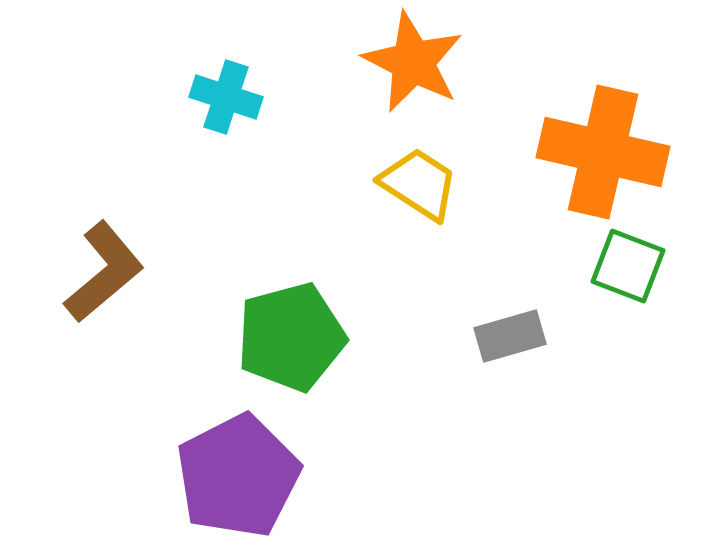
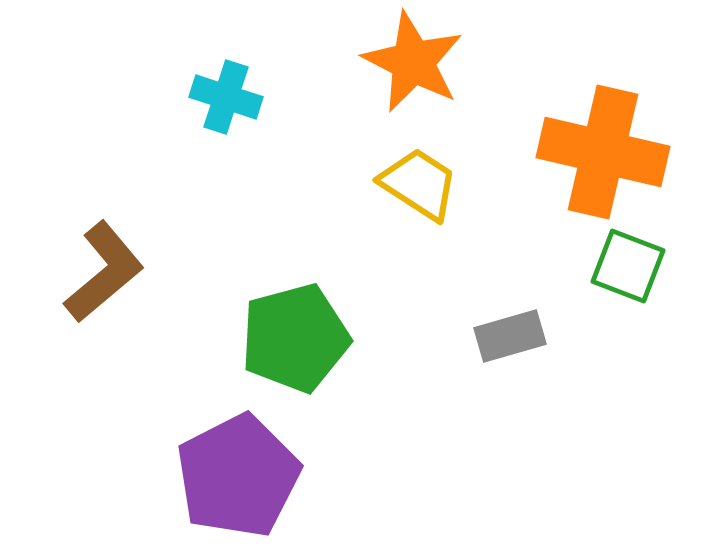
green pentagon: moved 4 px right, 1 px down
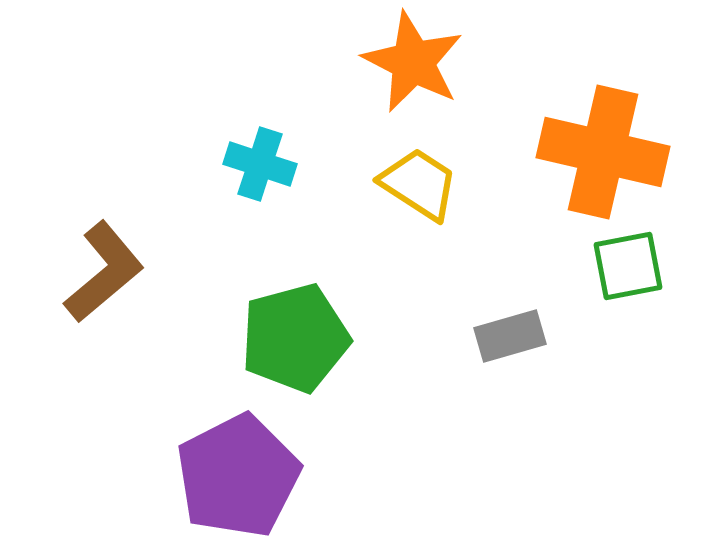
cyan cross: moved 34 px right, 67 px down
green square: rotated 32 degrees counterclockwise
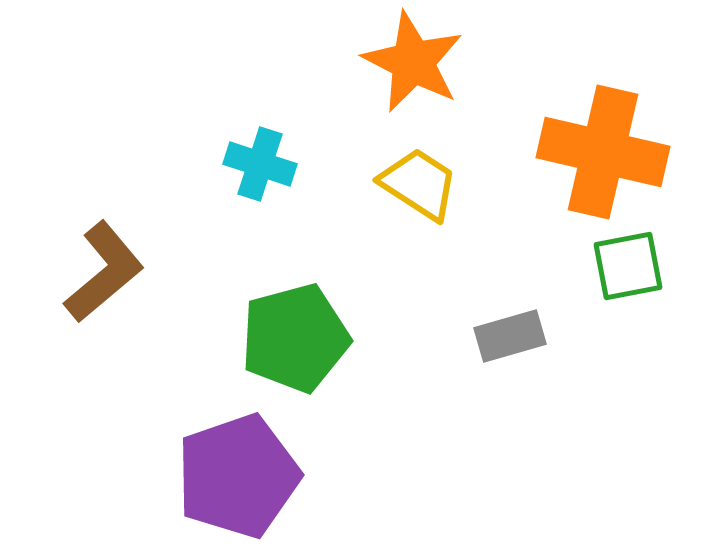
purple pentagon: rotated 8 degrees clockwise
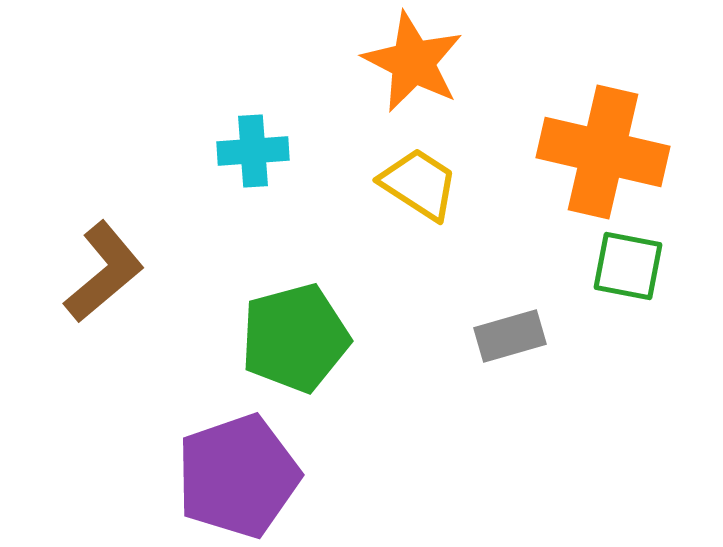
cyan cross: moved 7 px left, 13 px up; rotated 22 degrees counterclockwise
green square: rotated 22 degrees clockwise
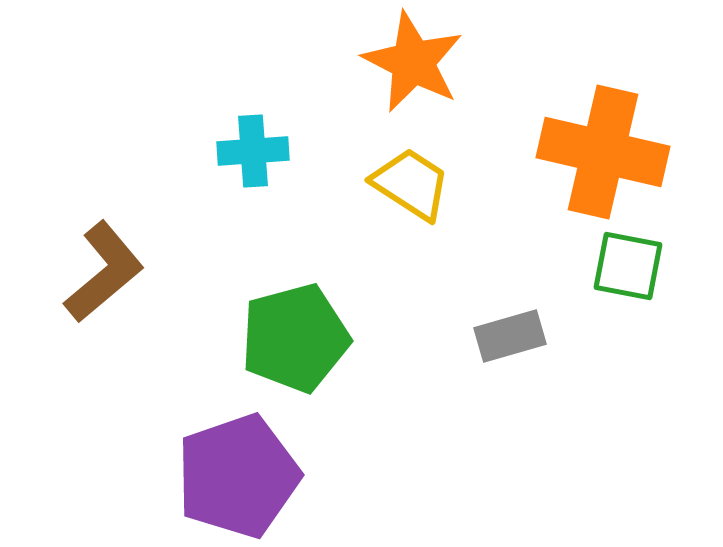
yellow trapezoid: moved 8 px left
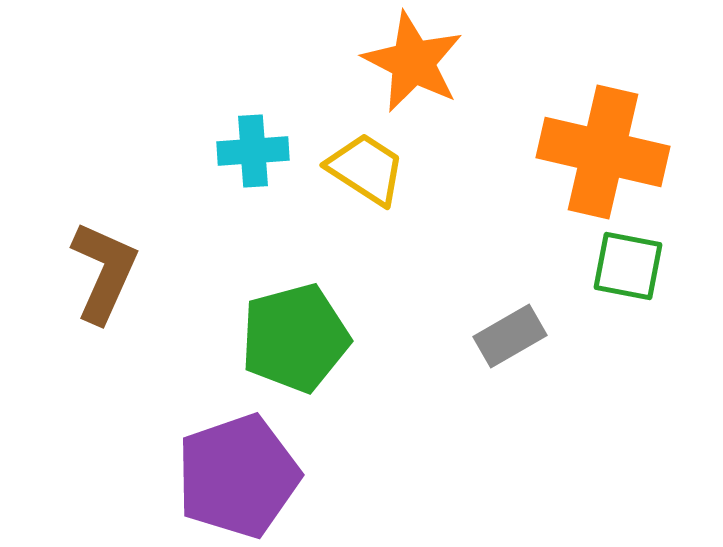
yellow trapezoid: moved 45 px left, 15 px up
brown L-shape: rotated 26 degrees counterclockwise
gray rectangle: rotated 14 degrees counterclockwise
